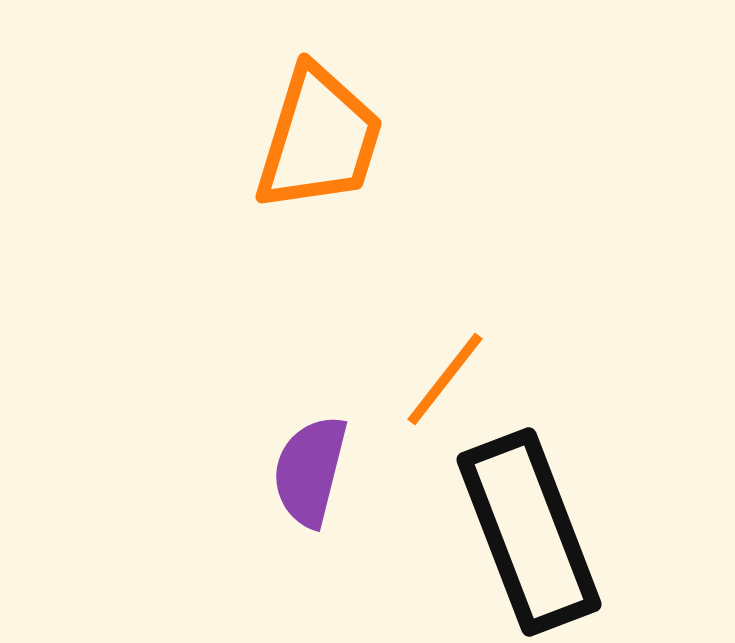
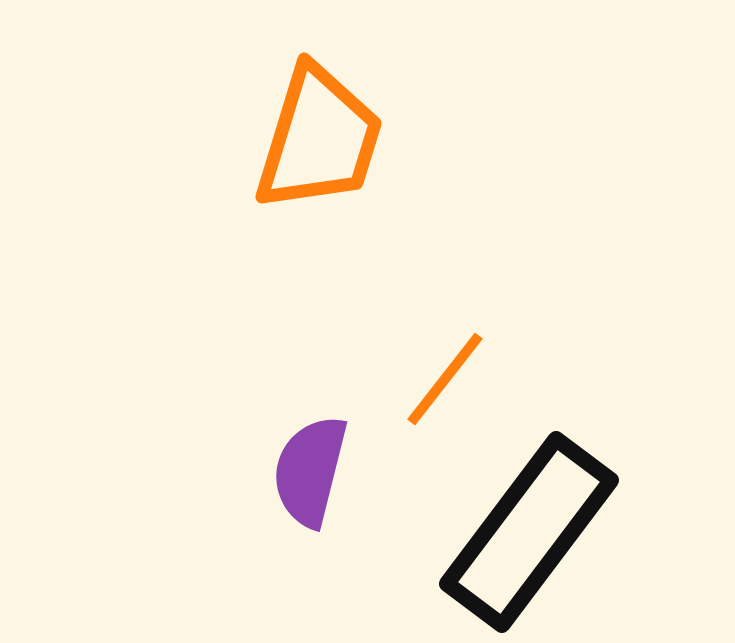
black rectangle: rotated 58 degrees clockwise
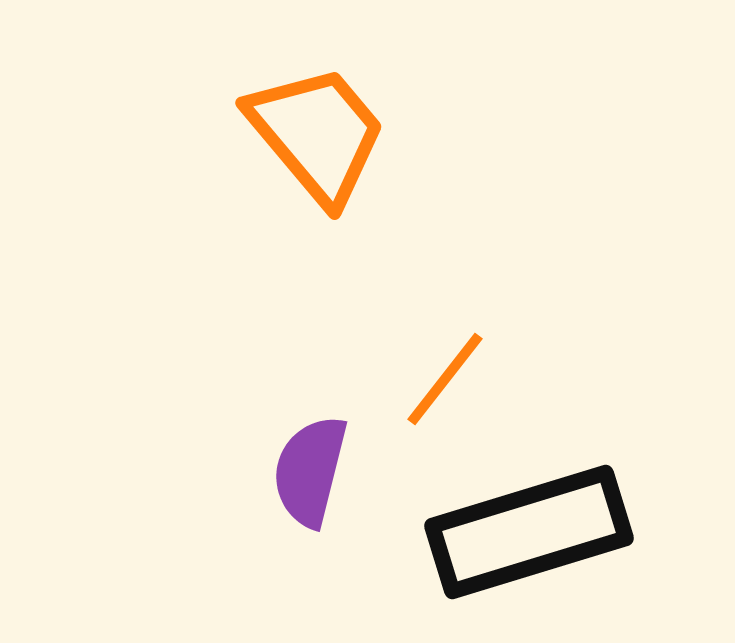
orange trapezoid: moved 2 px left, 5 px up; rotated 57 degrees counterclockwise
black rectangle: rotated 36 degrees clockwise
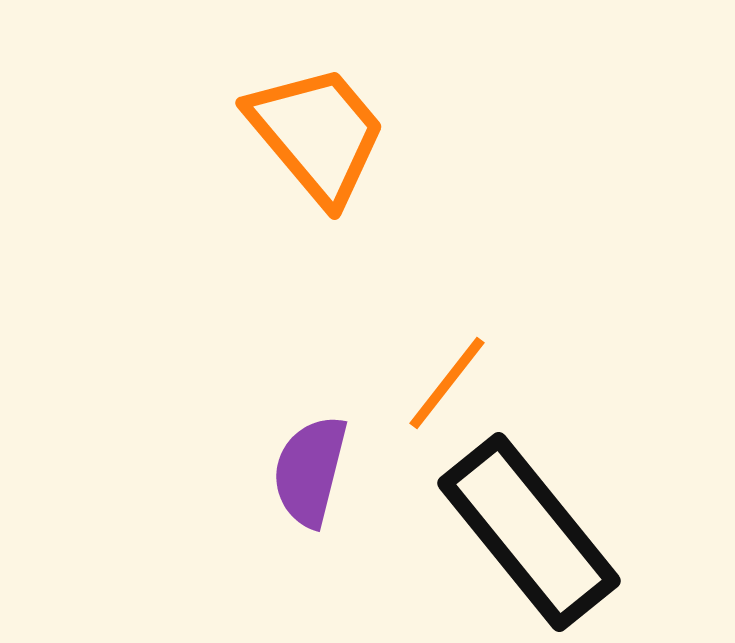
orange line: moved 2 px right, 4 px down
black rectangle: rotated 68 degrees clockwise
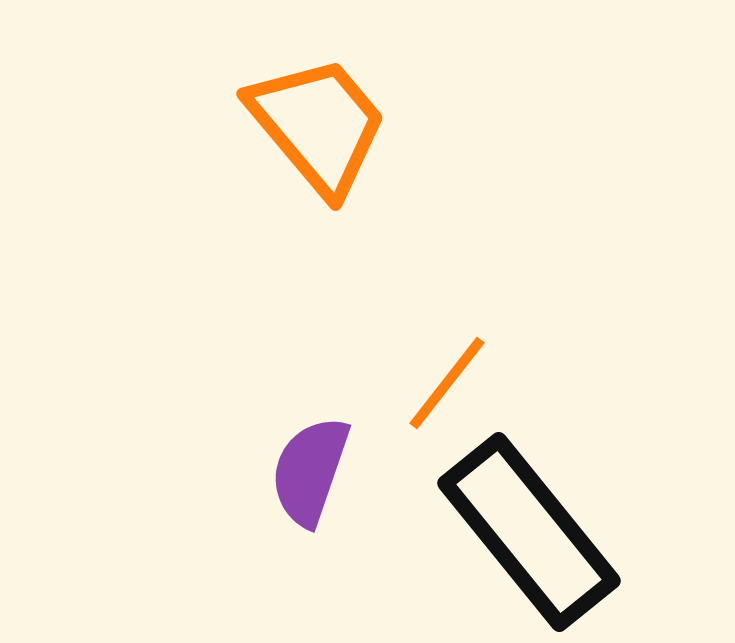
orange trapezoid: moved 1 px right, 9 px up
purple semicircle: rotated 5 degrees clockwise
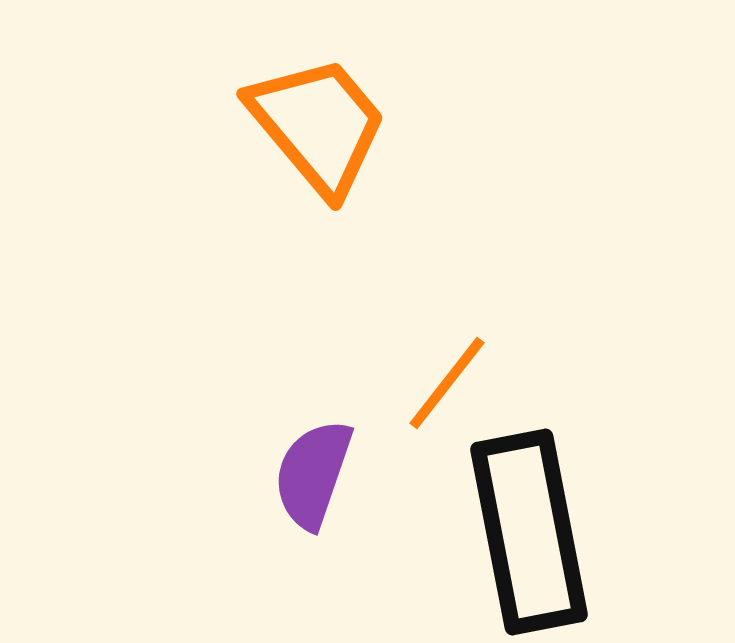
purple semicircle: moved 3 px right, 3 px down
black rectangle: rotated 28 degrees clockwise
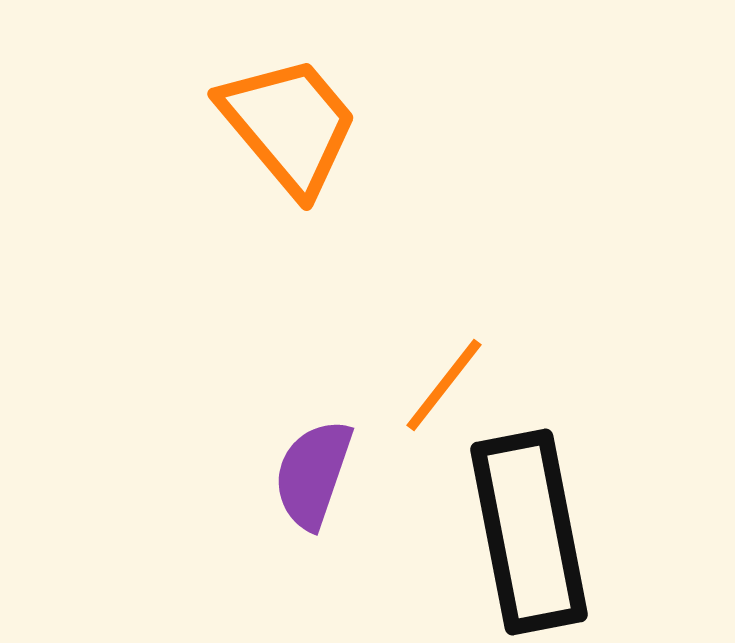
orange trapezoid: moved 29 px left
orange line: moved 3 px left, 2 px down
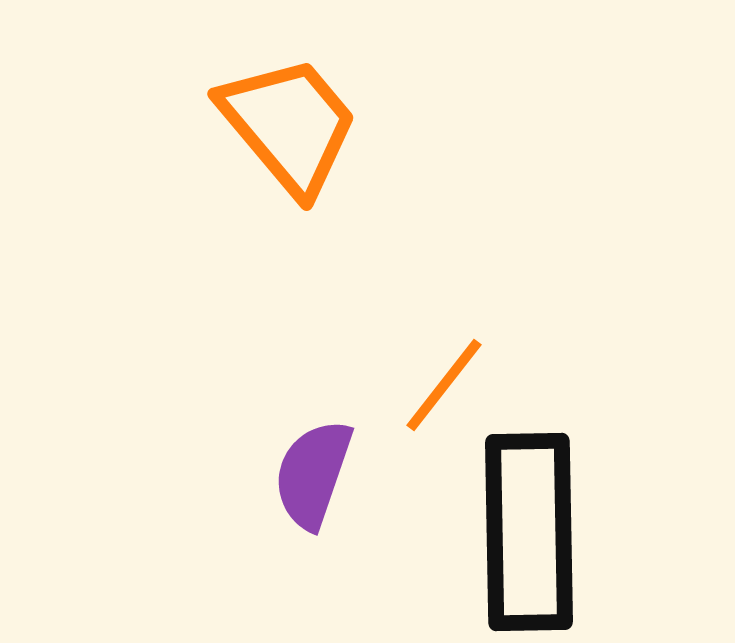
black rectangle: rotated 10 degrees clockwise
